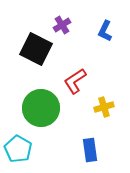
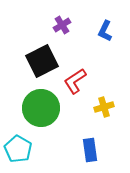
black square: moved 6 px right, 12 px down; rotated 36 degrees clockwise
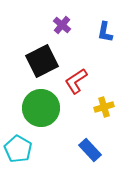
purple cross: rotated 18 degrees counterclockwise
blue L-shape: moved 1 px down; rotated 15 degrees counterclockwise
red L-shape: moved 1 px right
blue rectangle: rotated 35 degrees counterclockwise
